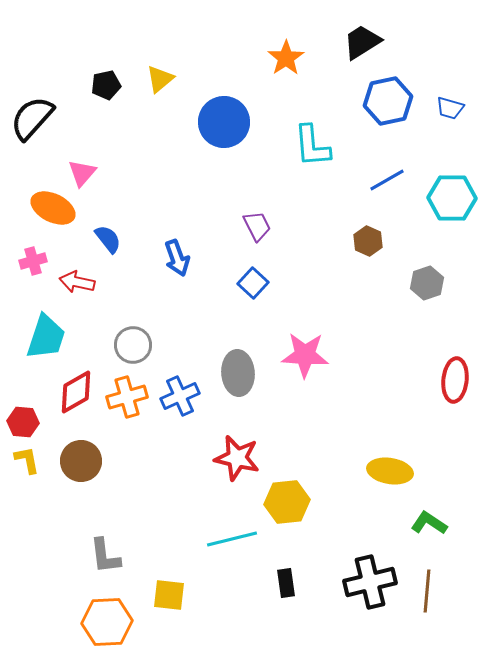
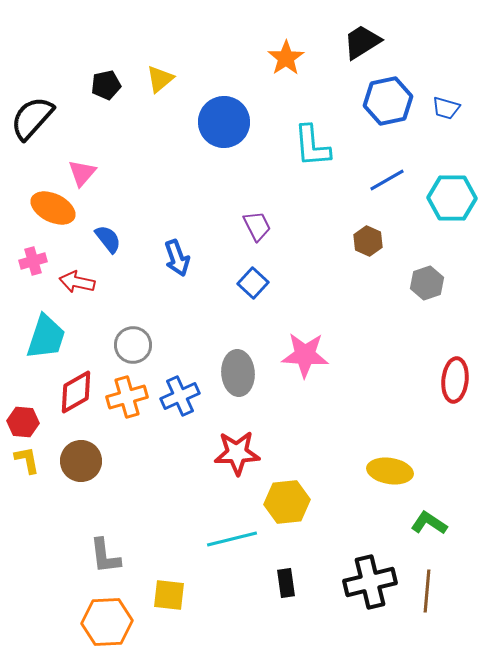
blue trapezoid at (450, 108): moved 4 px left
red star at (237, 458): moved 5 px up; rotated 15 degrees counterclockwise
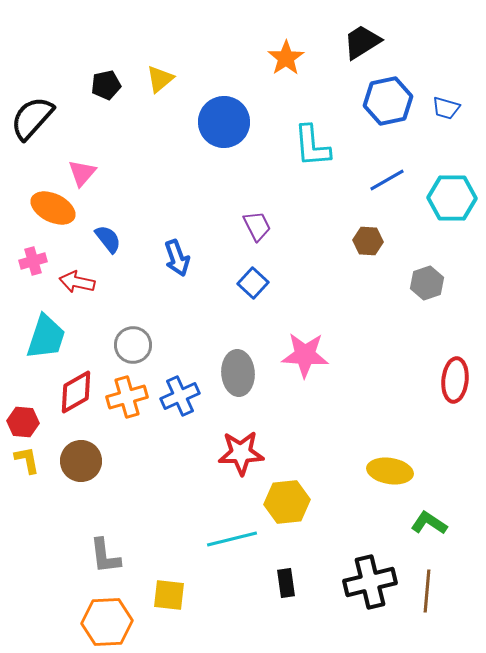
brown hexagon at (368, 241): rotated 20 degrees counterclockwise
red star at (237, 453): moved 4 px right
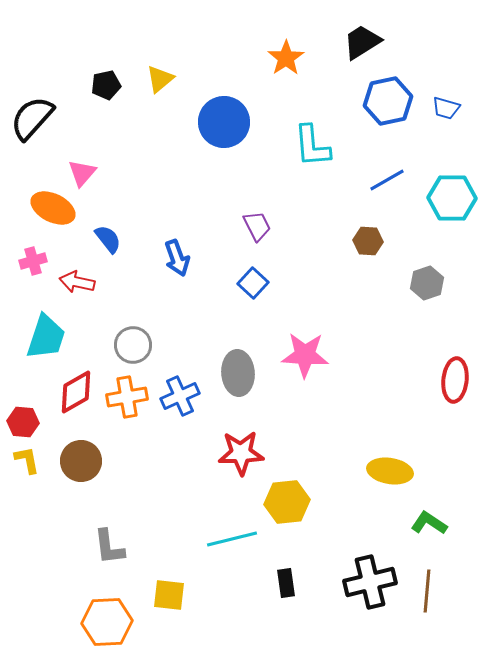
orange cross at (127, 397): rotated 6 degrees clockwise
gray L-shape at (105, 556): moved 4 px right, 9 px up
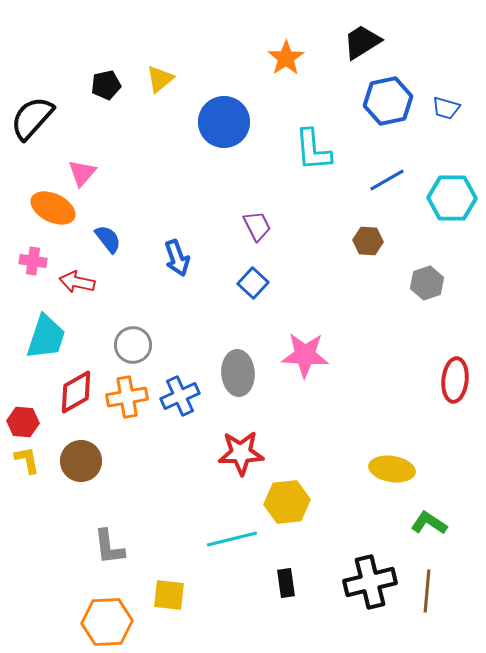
cyan L-shape at (312, 146): moved 1 px right, 4 px down
pink cross at (33, 261): rotated 24 degrees clockwise
yellow ellipse at (390, 471): moved 2 px right, 2 px up
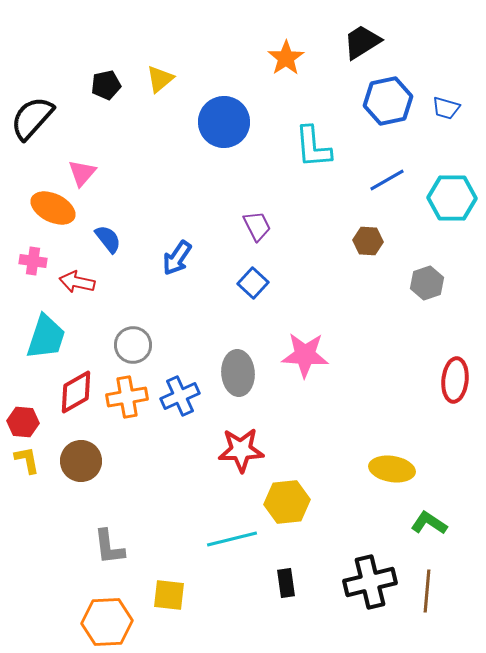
cyan L-shape at (313, 150): moved 3 px up
blue arrow at (177, 258): rotated 54 degrees clockwise
red star at (241, 453): moved 3 px up
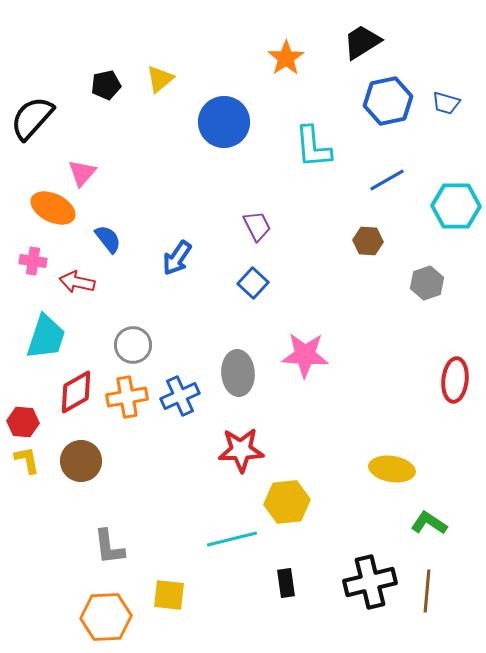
blue trapezoid at (446, 108): moved 5 px up
cyan hexagon at (452, 198): moved 4 px right, 8 px down
orange hexagon at (107, 622): moved 1 px left, 5 px up
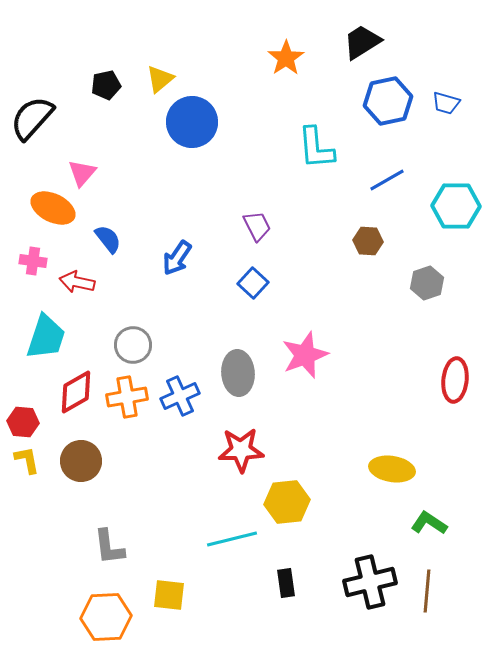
blue circle at (224, 122): moved 32 px left
cyan L-shape at (313, 147): moved 3 px right, 1 px down
pink star at (305, 355): rotated 24 degrees counterclockwise
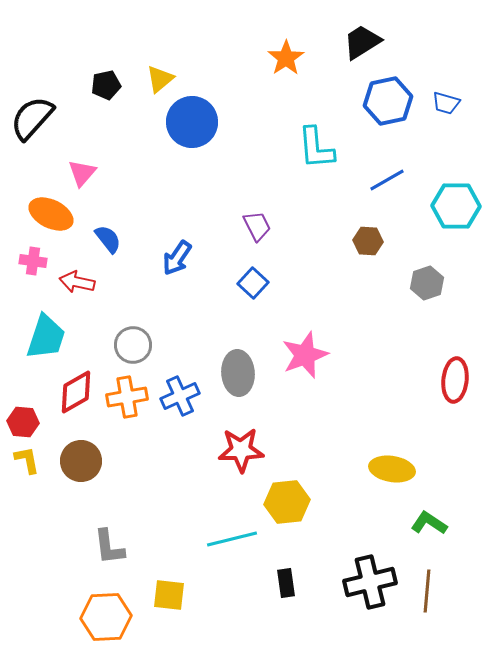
orange ellipse at (53, 208): moved 2 px left, 6 px down
